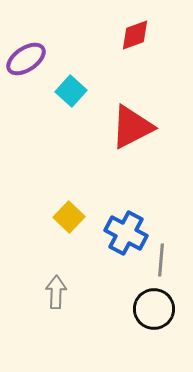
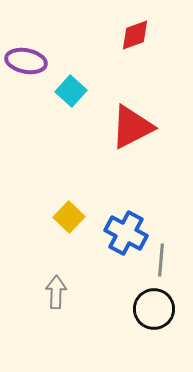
purple ellipse: moved 2 px down; rotated 45 degrees clockwise
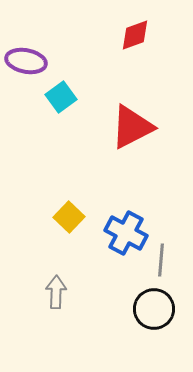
cyan square: moved 10 px left, 6 px down; rotated 12 degrees clockwise
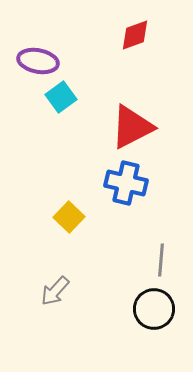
purple ellipse: moved 12 px right
blue cross: moved 50 px up; rotated 15 degrees counterclockwise
gray arrow: moved 1 px left, 1 px up; rotated 140 degrees counterclockwise
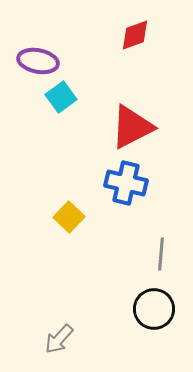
gray line: moved 6 px up
gray arrow: moved 4 px right, 48 px down
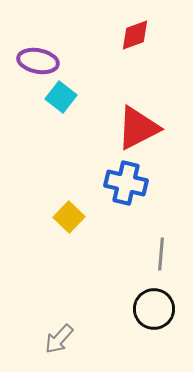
cyan square: rotated 16 degrees counterclockwise
red triangle: moved 6 px right, 1 px down
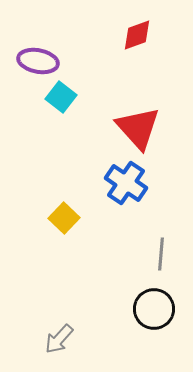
red diamond: moved 2 px right
red triangle: rotated 45 degrees counterclockwise
blue cross: rotated 21 degrees clockwise
yellow square: moved 5 px left, 1 px down
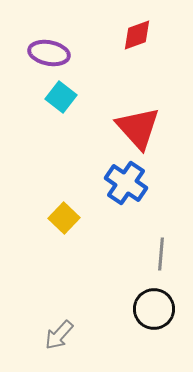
purple ellipse: moved 11 px right, 8 px up
gray arrow: moved 4 px up
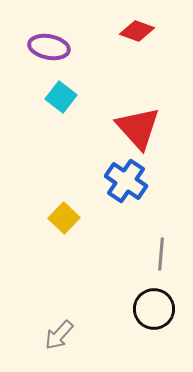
red diamond: moved 4 px up; rotated 40 degrees clockwise
purple ellipse: moved 6 px up
blue cross: moved 2 px up
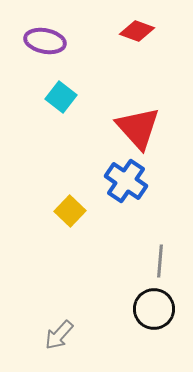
purple ellipse: moved 4 px left, 6 px up
yellow square: moved 6 px right, 7 px up
gray line: moved 1 px left, 7 px down
